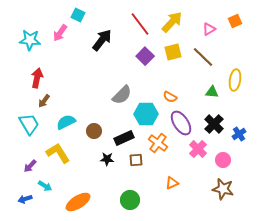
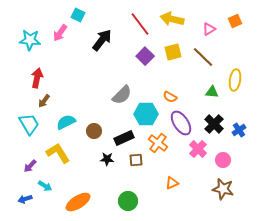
yellow arrow: moved 3 px up; rotated 120 degrees counterclockwise
blue cross: moved 4 px up
green circle: moved 2 px left, 1 px down
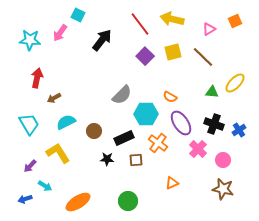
yellow ellipse: moved 3 px down; rotated 35 degrees clockwise
brown arrow: moved 10 px right, 3 px up; rotated 24 degrees clockwise
black cross: rotated 24 degrees counterclockwise
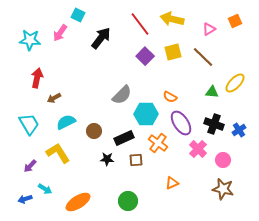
black arrow: moved 1 px left, 2 px up
cyan arrow: moved 3 px down
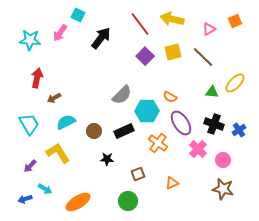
cyan hexagon: moved 1 px right, 3 px up
black rectangle: moved 7 px up
brown square: moved 2 px right, 14 px down; rotated 16 degrees counterclockwise
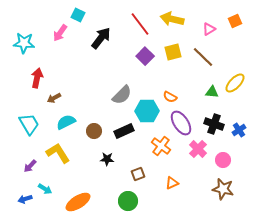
cyan star: moved 6 px left, 3 px down
orange cross: moved 3 px right, 3 px down
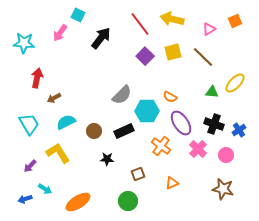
pink circle: moved 3 px right, 5 px up
